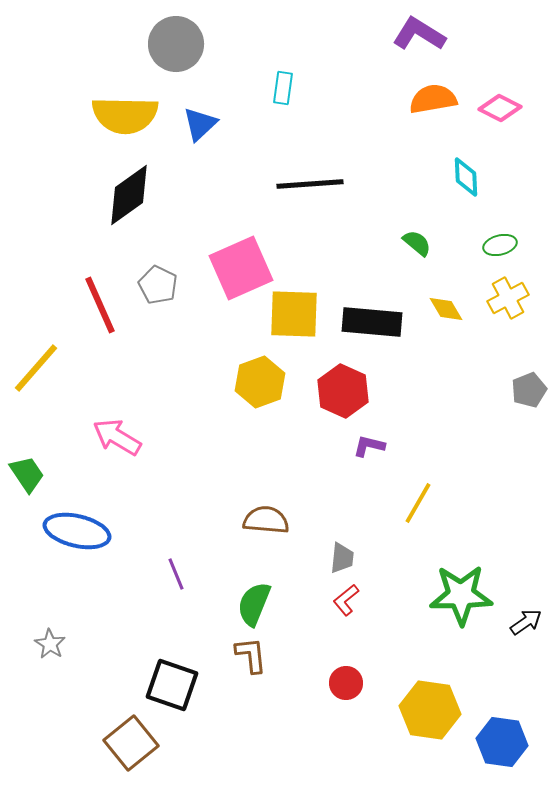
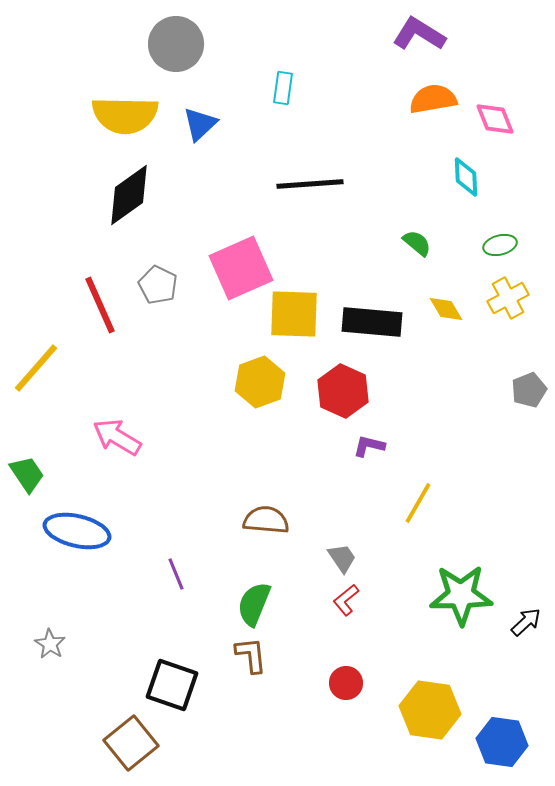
pink diamond at (500, 108): moved 5 px left, 11 px down; rotated 42 degrees clockwise
gray trapezoid at (342, 558): rotated 40 degrees counterclockwise
black arrow at (526, 622): rotated 8 degrees counterclockwise
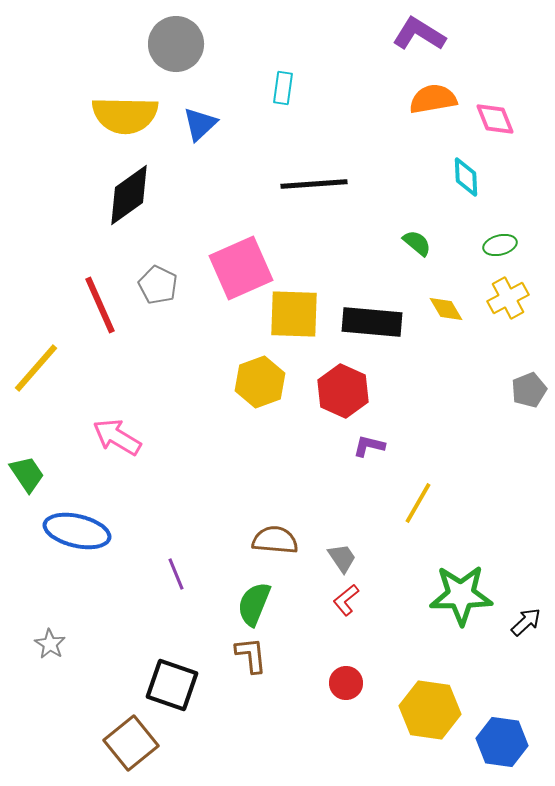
black line at (310, 184): moved 4 px right
brown semicircle at (266, 520): moved 9 px right, 20 px down
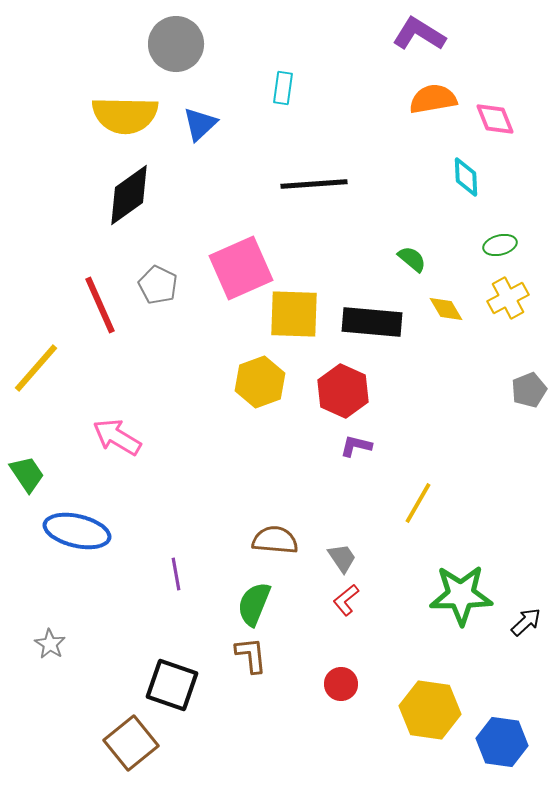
green semicircle at (417, 243): moved 5 px left, 16 px down
purple L-shape at (369, 446): moved 13 px left
purple line at (176, 574): rotated 12 degrees clockwise
red circle at (346, 683): moved 5 px left, 1 px down
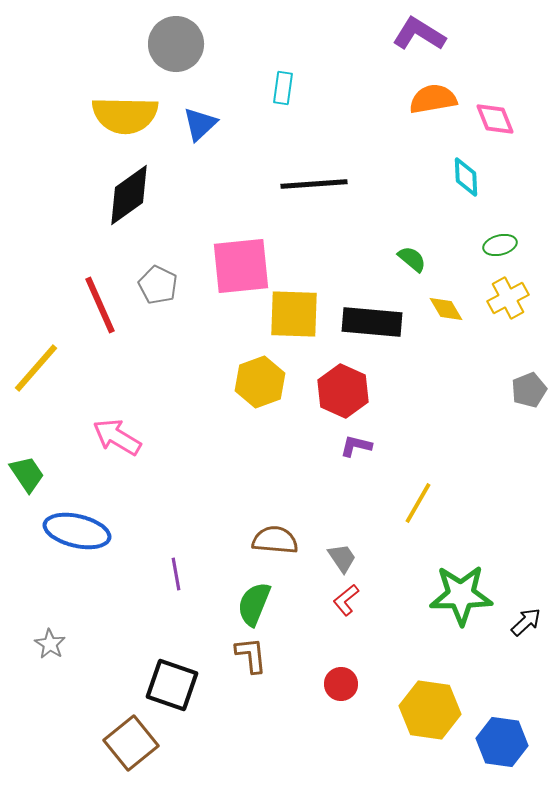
pink square at (241, 268): moved 2 px up; rotated 18 degrees clockwise
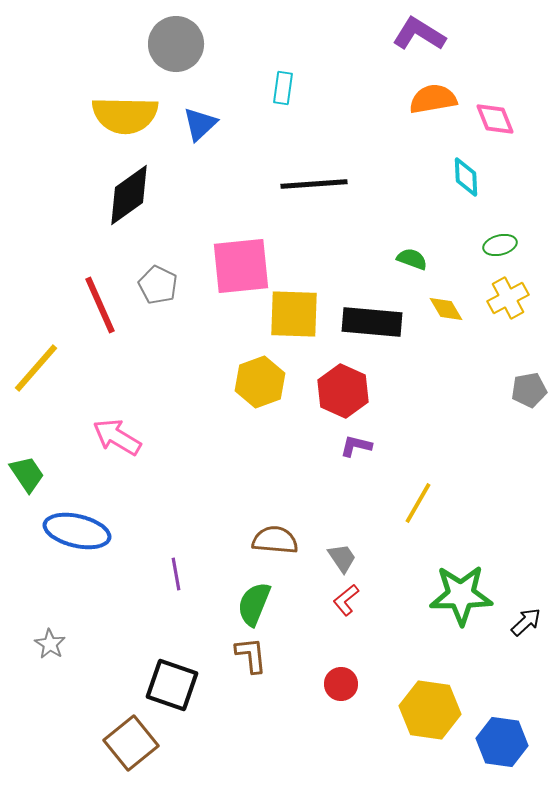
green semicircle at (412, 259): rotated 20 degrees counterclockwise
gray pentagon at (529, 390): rotated 12 degrees clockwise
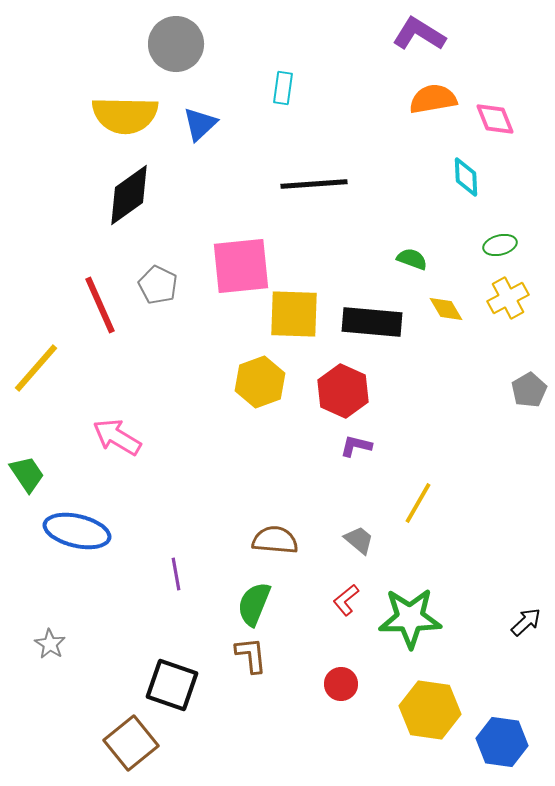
gray pentagon at (529, 390): rotated 20 degrees counterclockwise
gray trapezoid at (342, 558): moved 17 px right, 18 px up; rotated 16 degrees counterclockwise
green star at (461, 595): moved 51 px left, 23 px down
